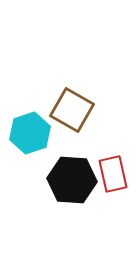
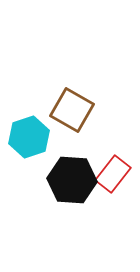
cyan hexagon: moved 1 px left, 4 px down
red rectangle: rotated 51 degrees clockwise
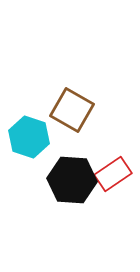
cyan hexagon: rotated 24 degrees counterclockwise
red rectangle: rotated 18 degrees clockwise
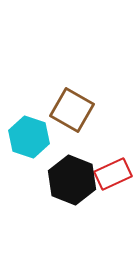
red rectangle: rotated 9 degrees clockwise
black hexagon: rotated 18 degrees clockwise
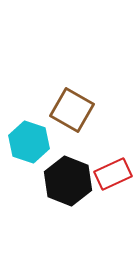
cyan hexagon: moved 5 px down
black hexagon: moved 4 px left, 1 px down
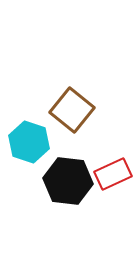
brown square: rotated 9 degrees clockwise
black hexagon: rotated 15 degrees counterclockwise
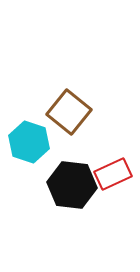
brown square: moved 3 px left, 2 px down
black hexagon: moved 4 px right, 4 px down
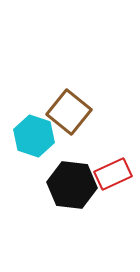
cyan hexagon: moved 5 px right, 6 px up
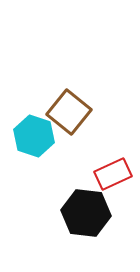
black hexagon: moved 14 px right, 28 px down
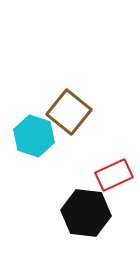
red rectangle: moved 1 px right, 1 px down
